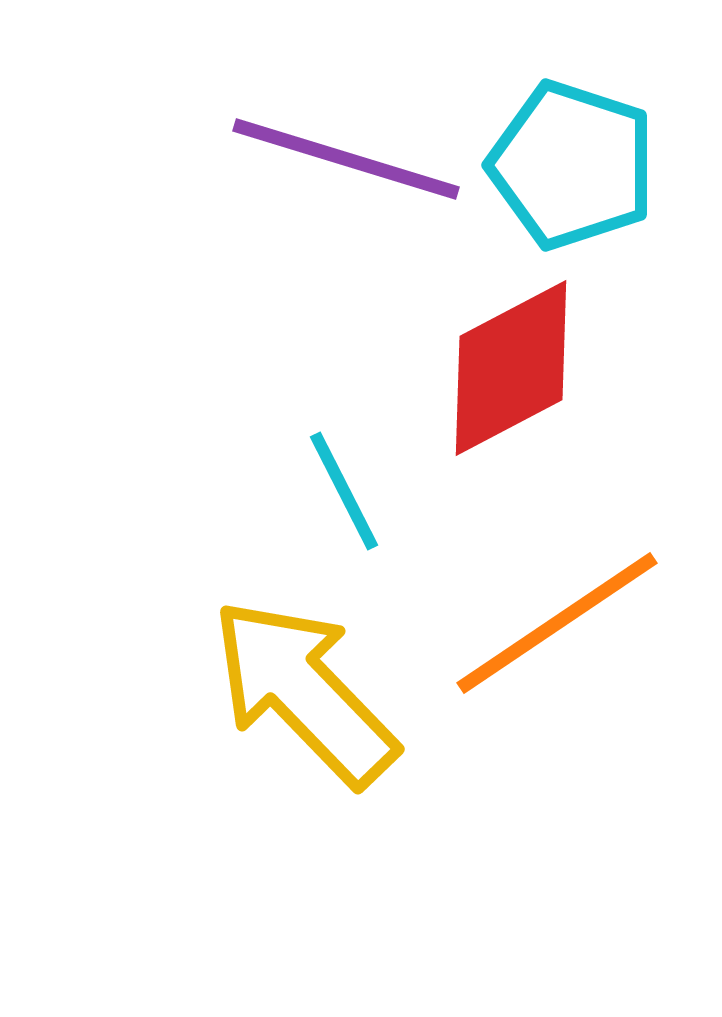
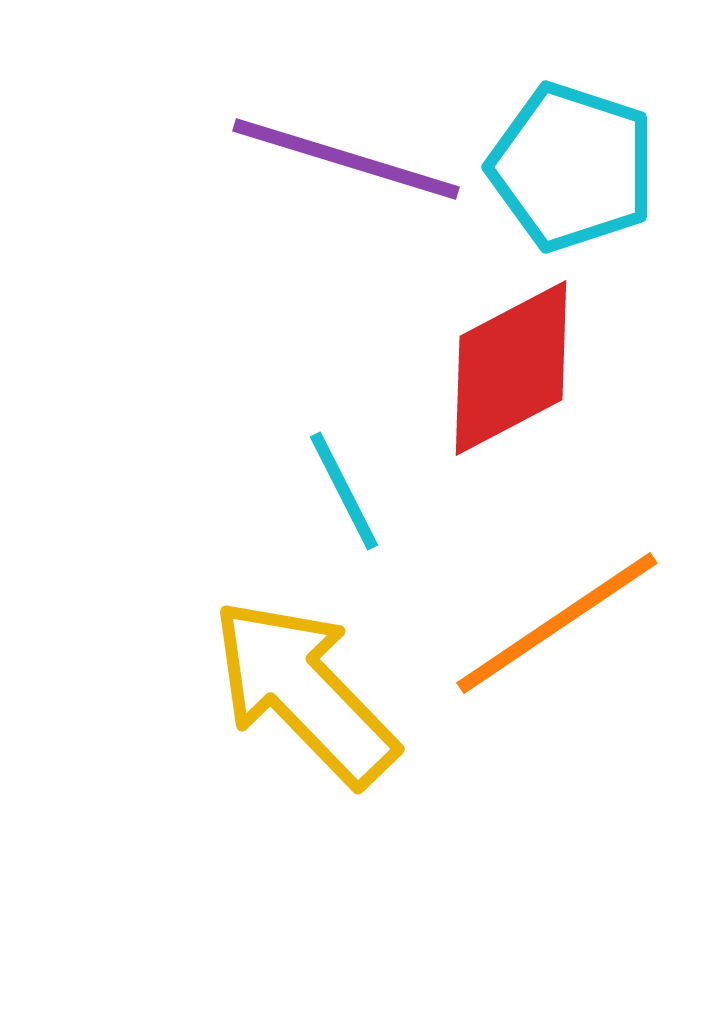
cyan pentagon: moved 2 px down
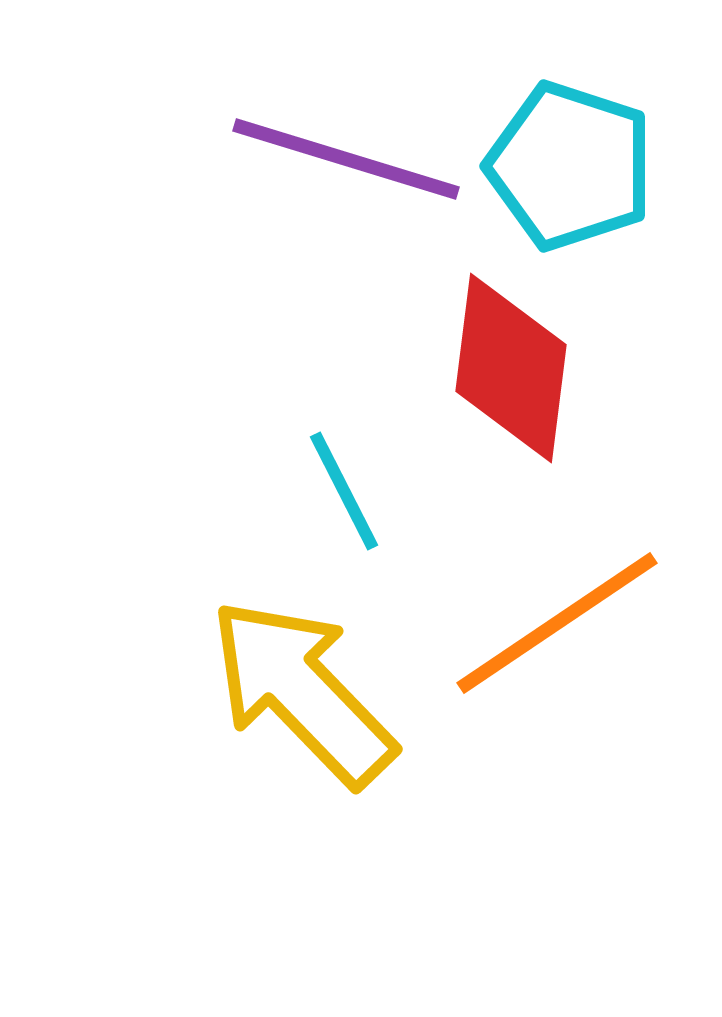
cyan pentagon: moved 2 px left, 1 px up
red diamond: rotated 55 degrees counterclockwise
yellow arrow: moved 2 px left
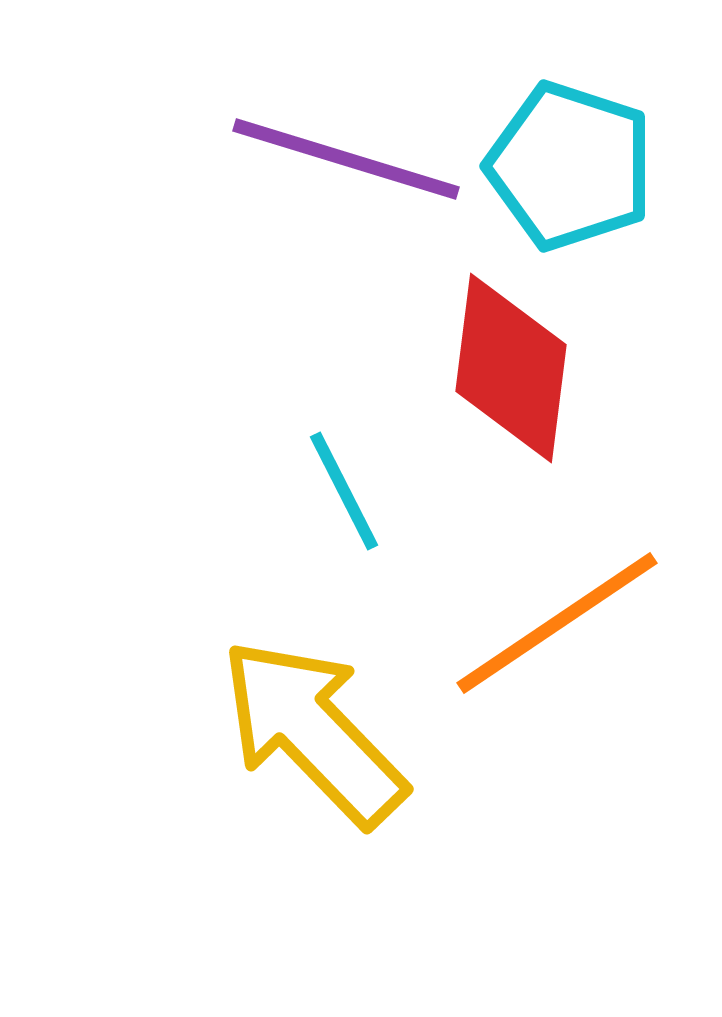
yellow arrow: moved 11 px right, 40 px down
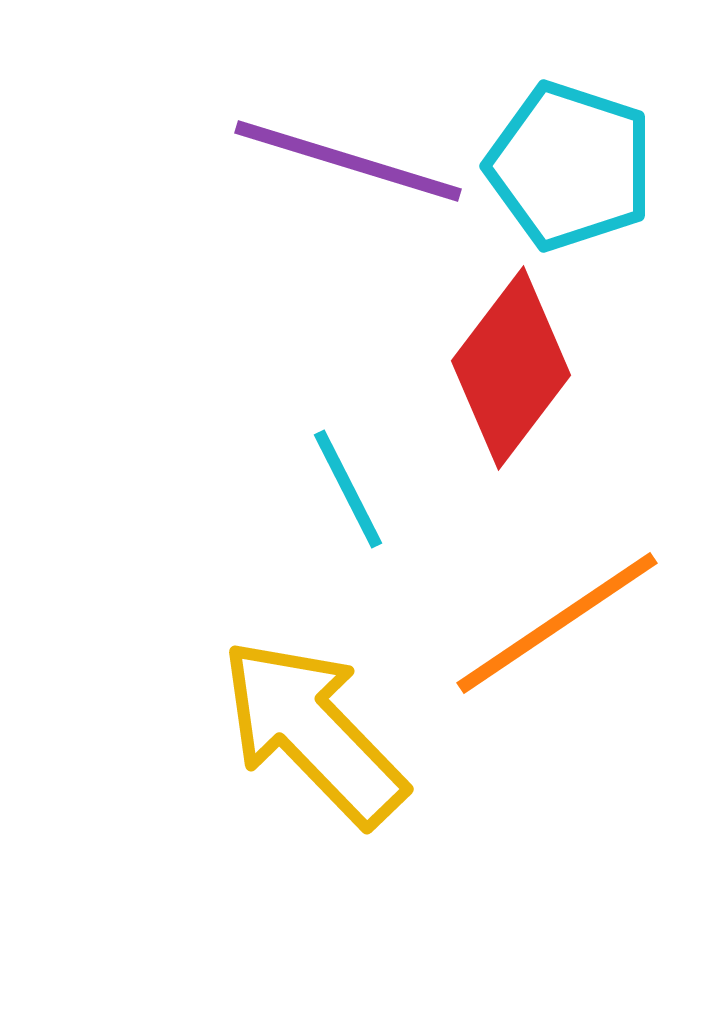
purple line: moved 2 px right, 2 px down
red diamond: rotated 30 degrees clockwise
cyan line: moved 4 px right, 2 px up
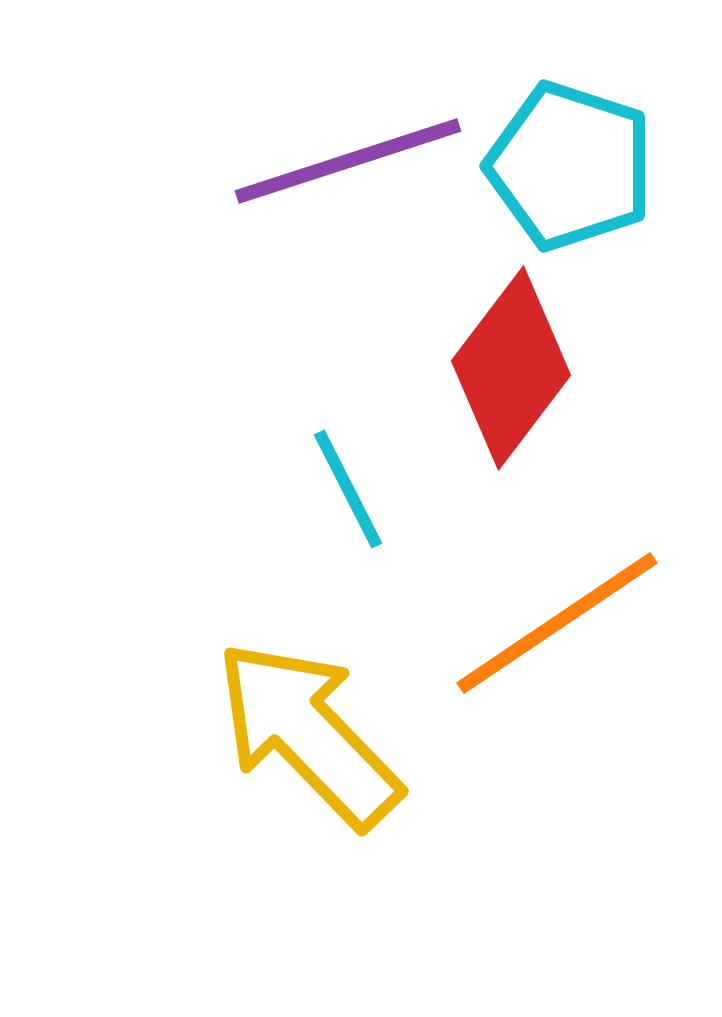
purple line: rotated 35 degrees counterclockwise
yellow arrow: moved 5 px left, 2 px down
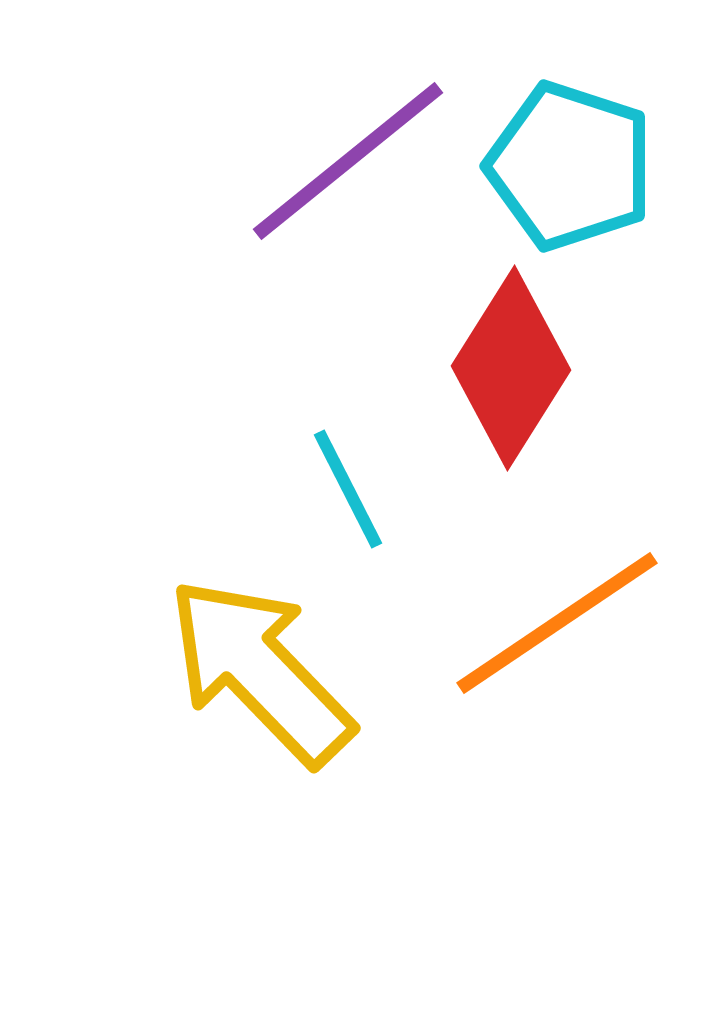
purple line: rotated 21 degrees counterclockwise
red diamond: rotated 5 degrees counterclockwise
yellow arrow: moved 48 px left, 63 px up
